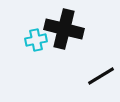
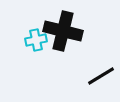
black cross: moved 1 px left, 2 px down
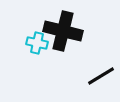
cyan cross: moved 1 px right, 3 px down; rotated 25 degrees clockwise
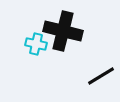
cyan cross: moved 1 px left, 1 px down
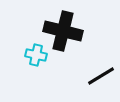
cyan cross: moved 11 px down
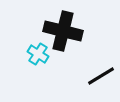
cyan cross: moved 2 px right, 1 px up; rotated 20 degrees clockwise
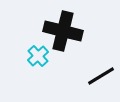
cyan cross: moved 2 px down; rotated 15 degrees clockwise
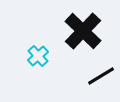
black cross: moved 20 px right; rotated 30 degrees clockwise
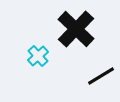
black cross: moved 7 px left, 2 px up
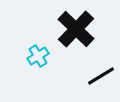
cyan cross: rotated 10 degrees clockwise
